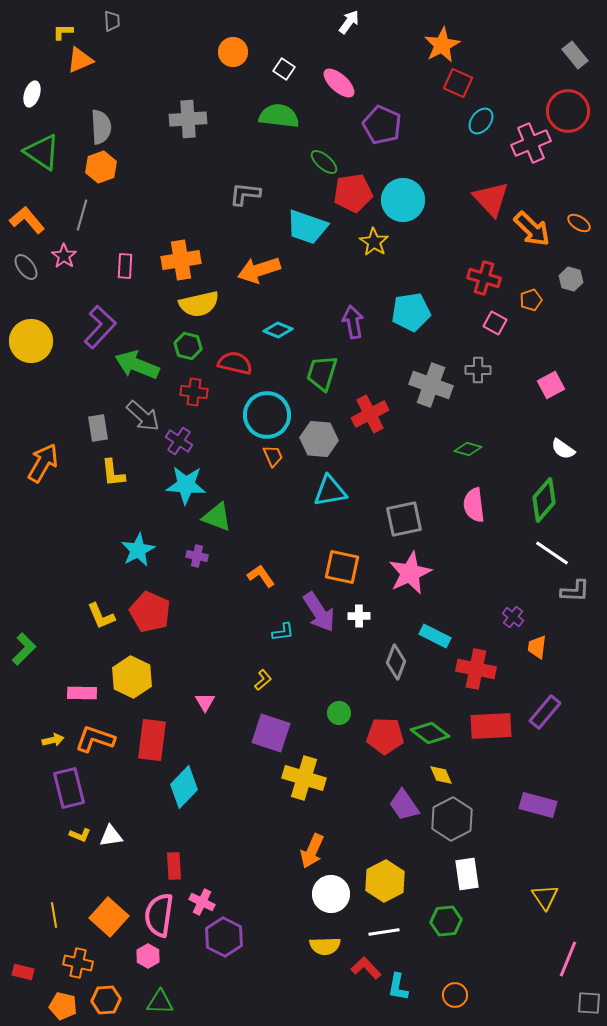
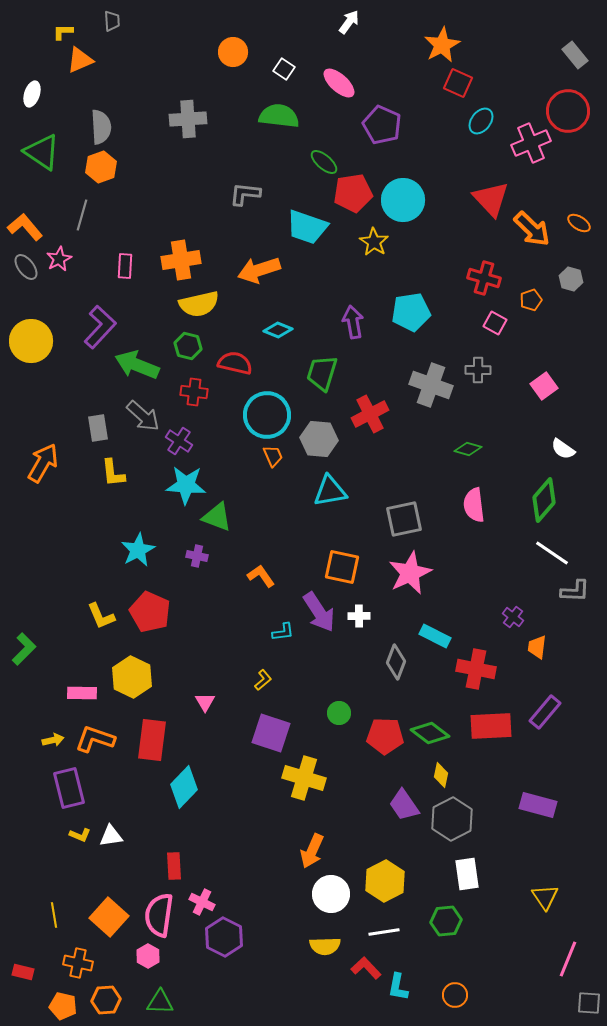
orange L-shape at (27, 220): moved 2 px left, 7 px down
pink star at (64, 256): moved 5 px left, 3 px down; rotated 10 degrees clockwise
pink square at (551, 385): moved 7 px left, 1 px down; rotated 8 degrees counterclockwise
yellow diamond at (441, 775): rotated 35 degrees clockwise
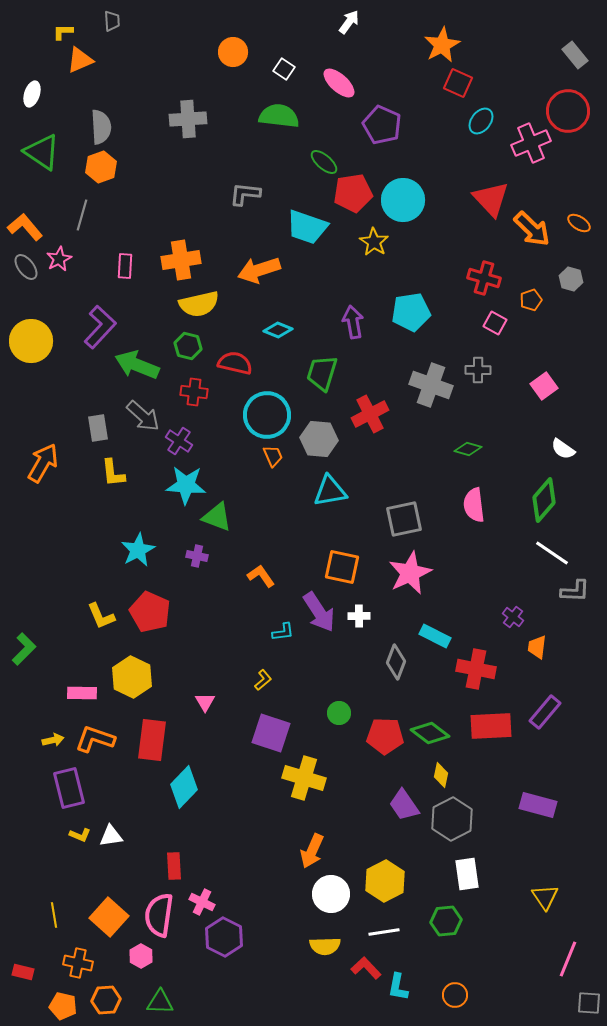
pink hexagon at (148, 956): moved 7 px left
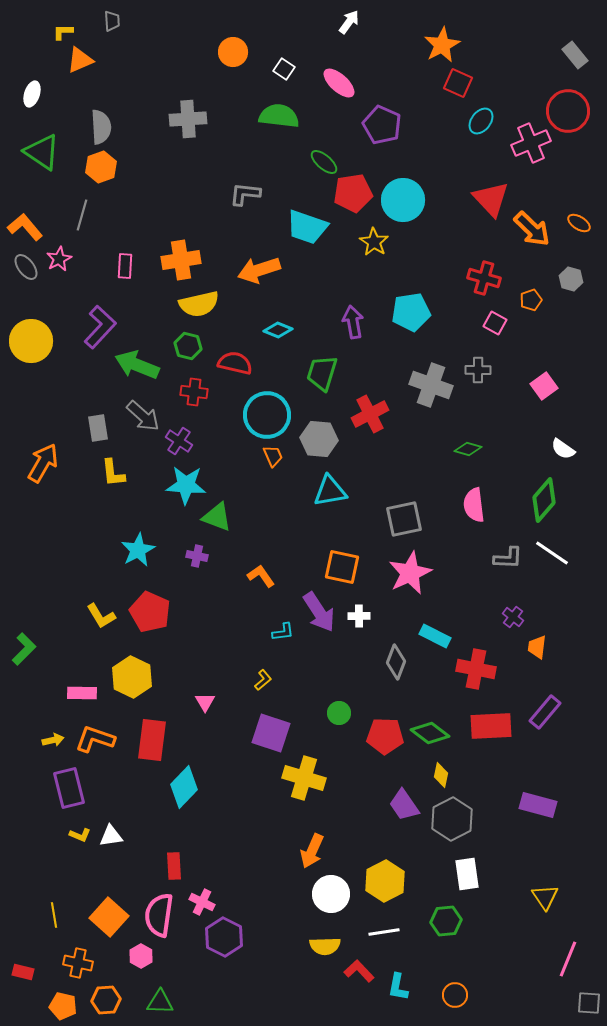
gray L-shape at (575, 591): moved 67 px left, 33 px up
yellow L-shape at (101, 616): rotated 8 degrees counterclockwise
red L-shape at (366, 968): moved 7 px left, 3 px down
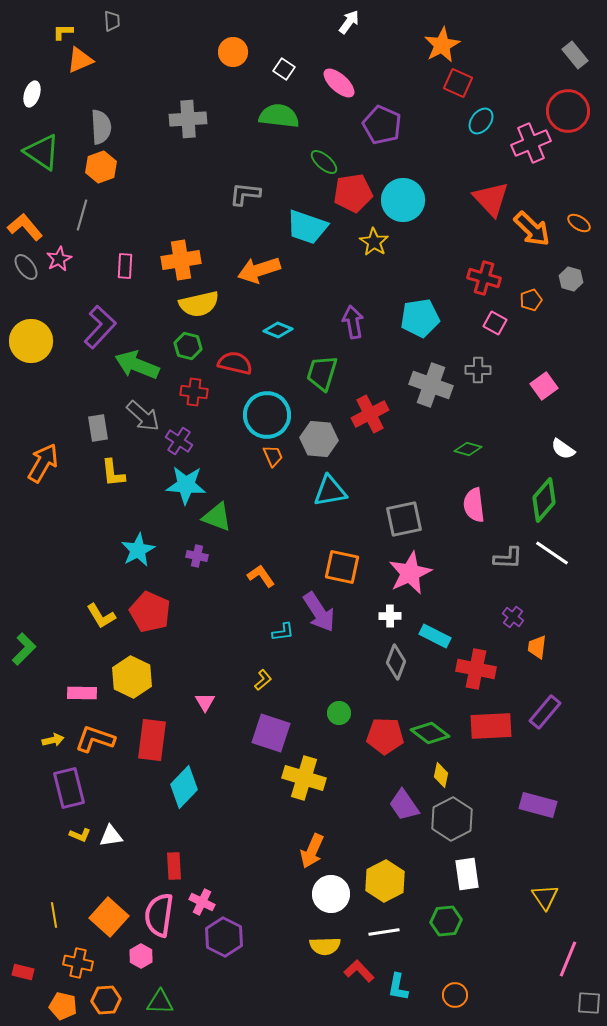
cyan pentagon at (411, 312): moved 9 px right, 6 px down
white cross at (359, 616): moved 31 px right
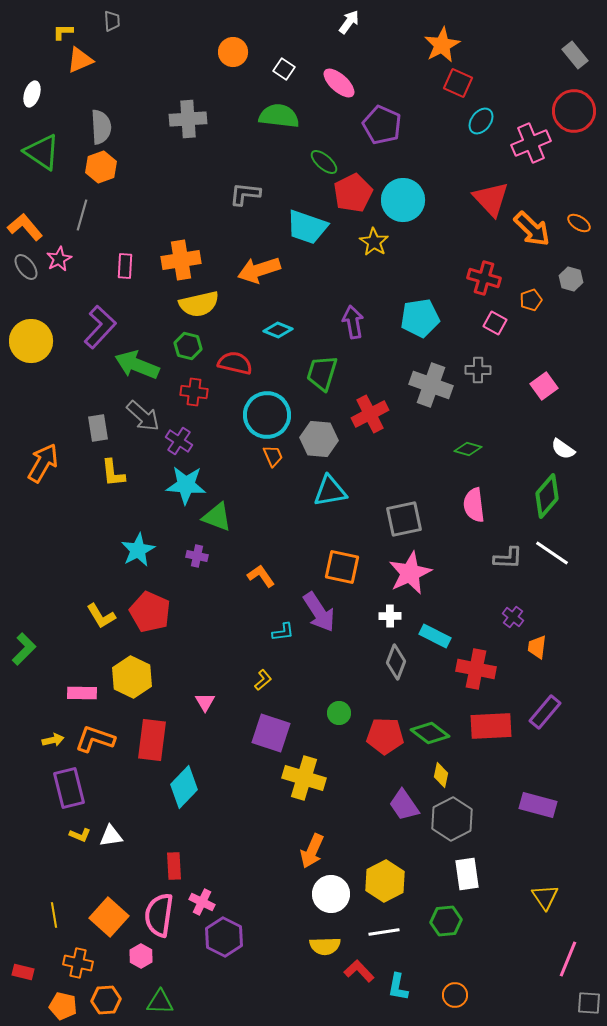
red circle at (568, 111): moved 6 px right
red pentagon at (353, 193): rotated 18 degrees counterclockwise
green diamond at (544, 500): moved 3 px right, 4 px up
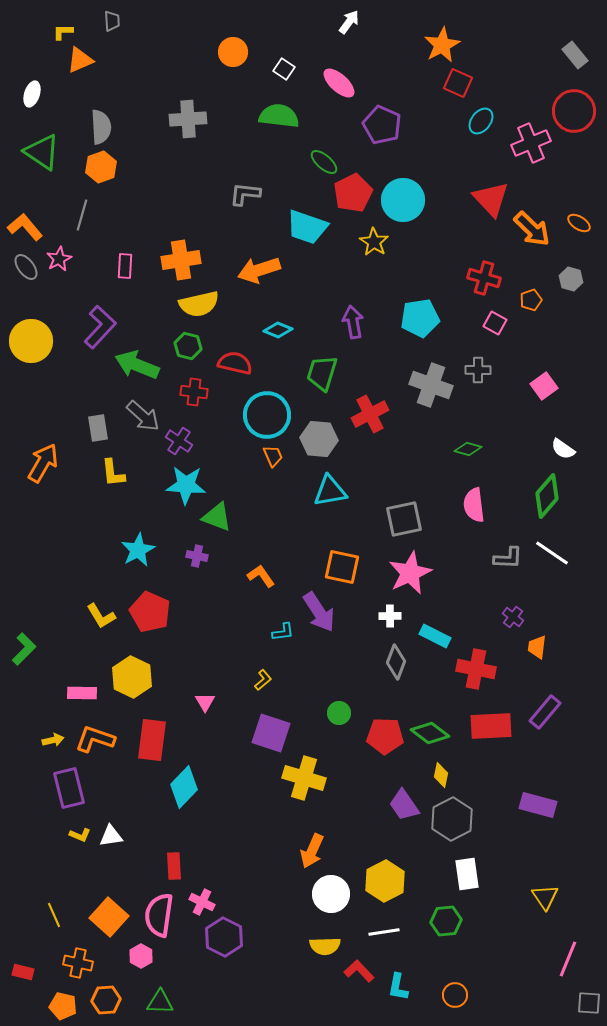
yellow line at (54, 915): rotated 15 degrees counterclockwise
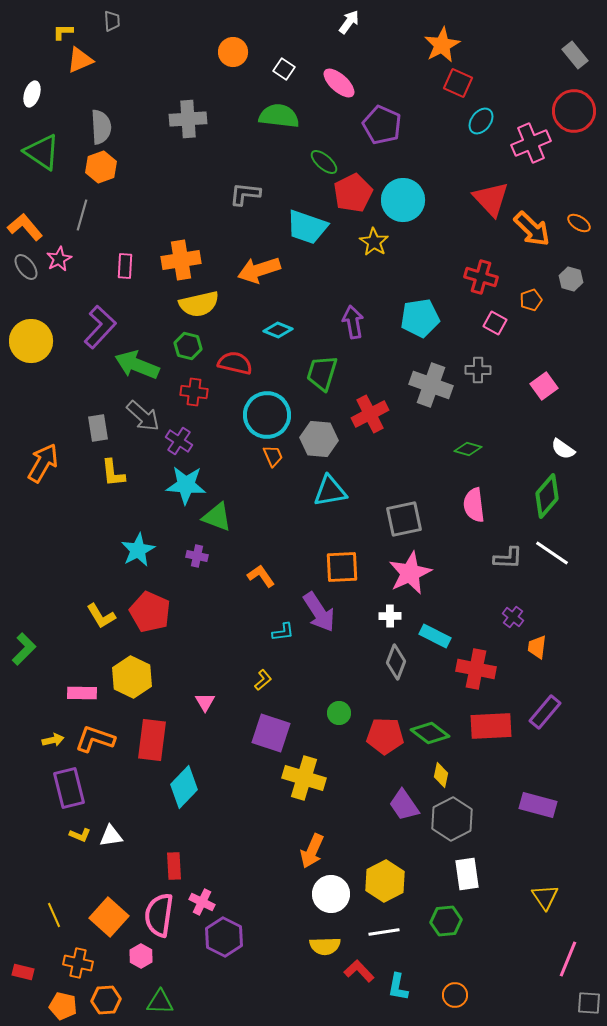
red cross at (484, 278): moved 3 px left, 1 px up
orange square at (342, 567): rotated 15 degrees counterclockwise
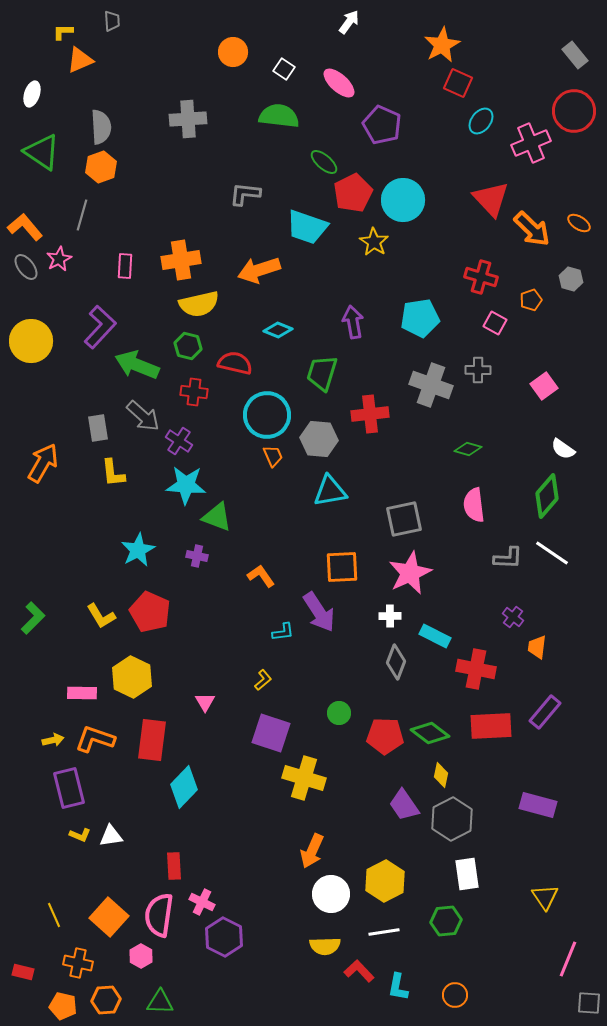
red cross at (370, 414): rotated 21 degrees clockwise
green L-shape at (24, 649): moved 9 px right, 31 px up
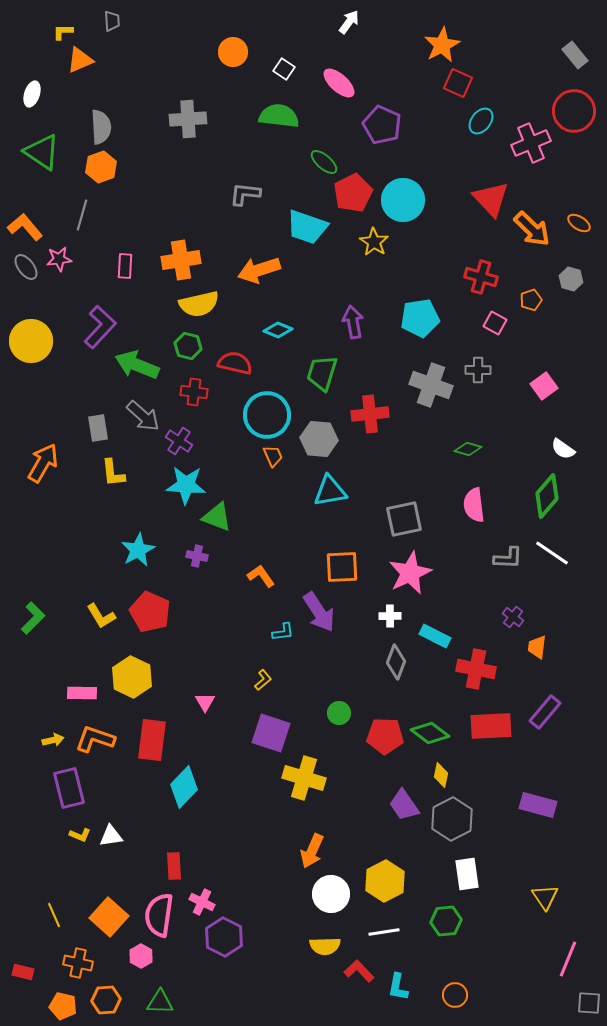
pink star at (59, 259): rotated 20 degrees clockwise
